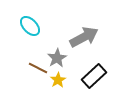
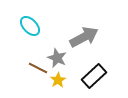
gray star: rotated 18 degrees counterclockwise
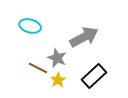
cyan ellipse: rotated 30 degrees counterclockwise
